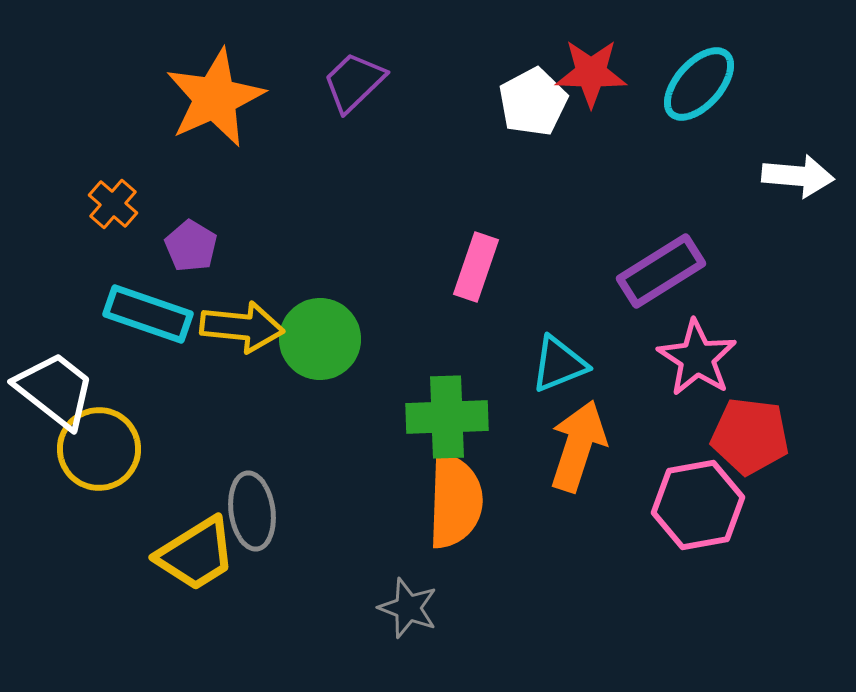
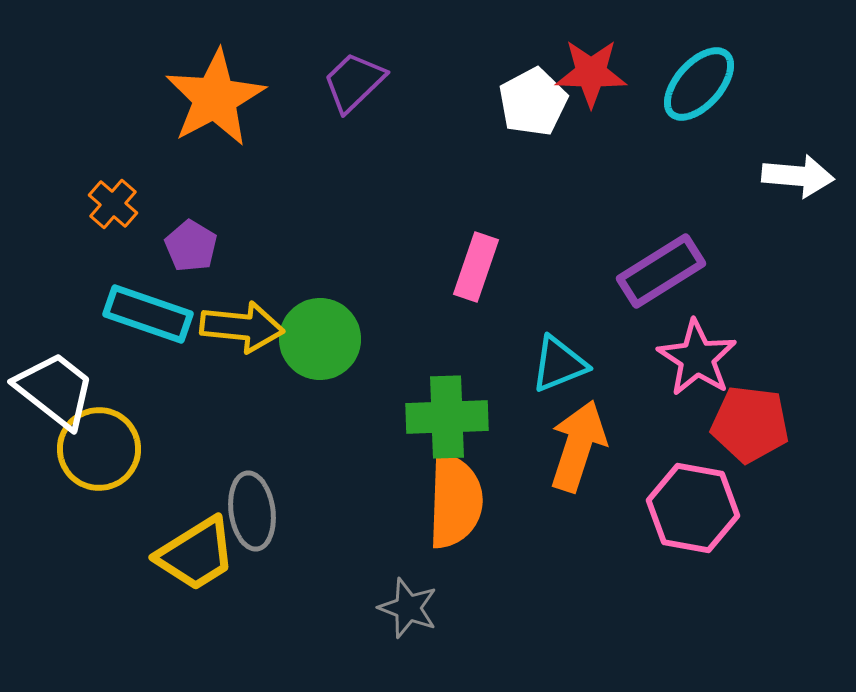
orange star: rotated 4 degrees counterclockwise
red pentagon: moved 12 px up
pink hexagon: moved 5 px left, 3 px down; rotated 20 degrees clockwise
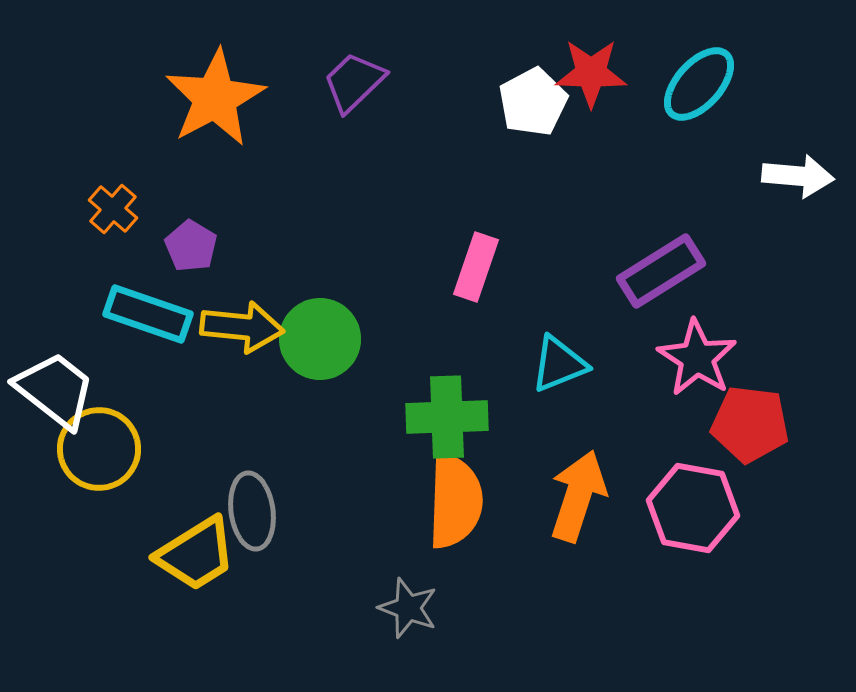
orange cross: moved 5 px down
orange arrow: moved 50 px down
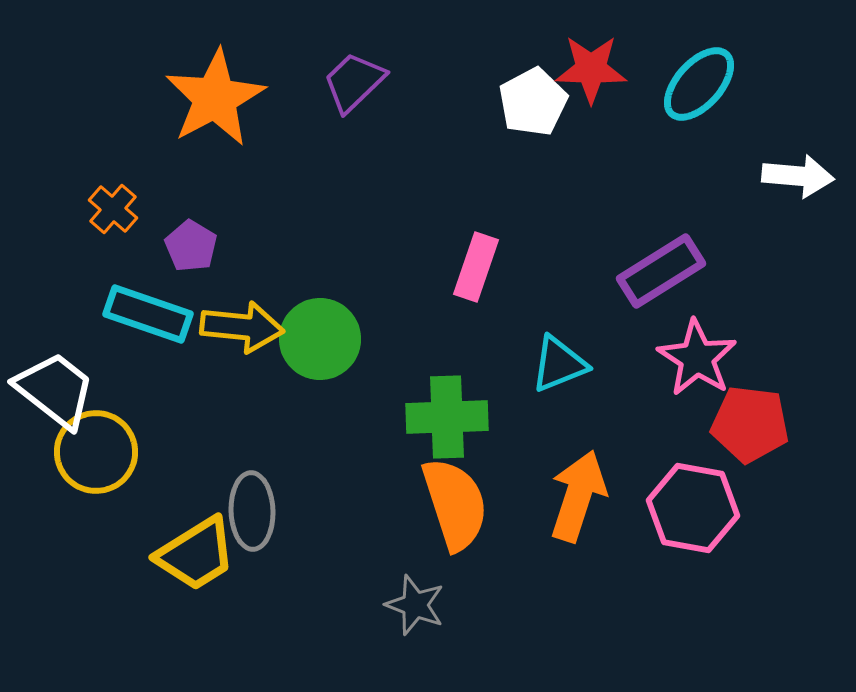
red star: moved 4 px up
yellow circle: moved 3 px left, 3 px down
orange semicircle: moved 3 px down; rotated 20 degrees counterclockwise
gray ellipse: rotated 6 degrees clockwise
gray star: moved 7 px right, 3 px up
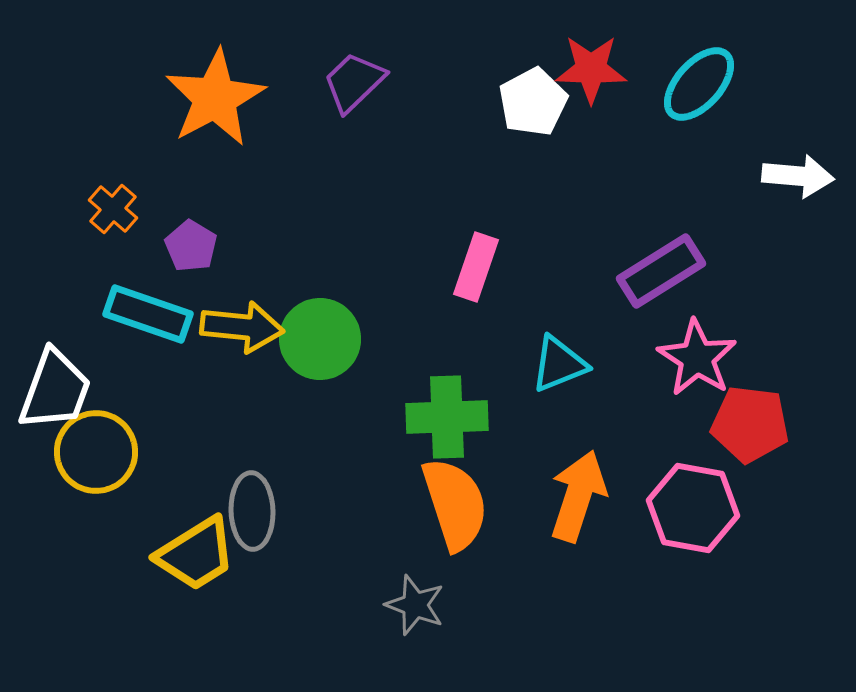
white trapezoid: rotated 72 degrees clockwise
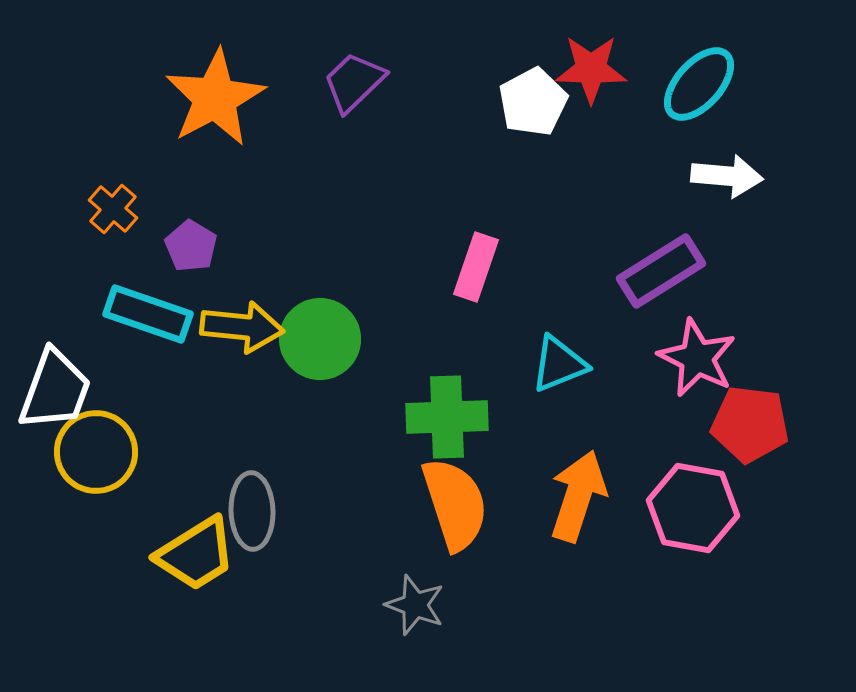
white arrow: moved 71 px left
pink star: rotated 6 degrees counterclockwise
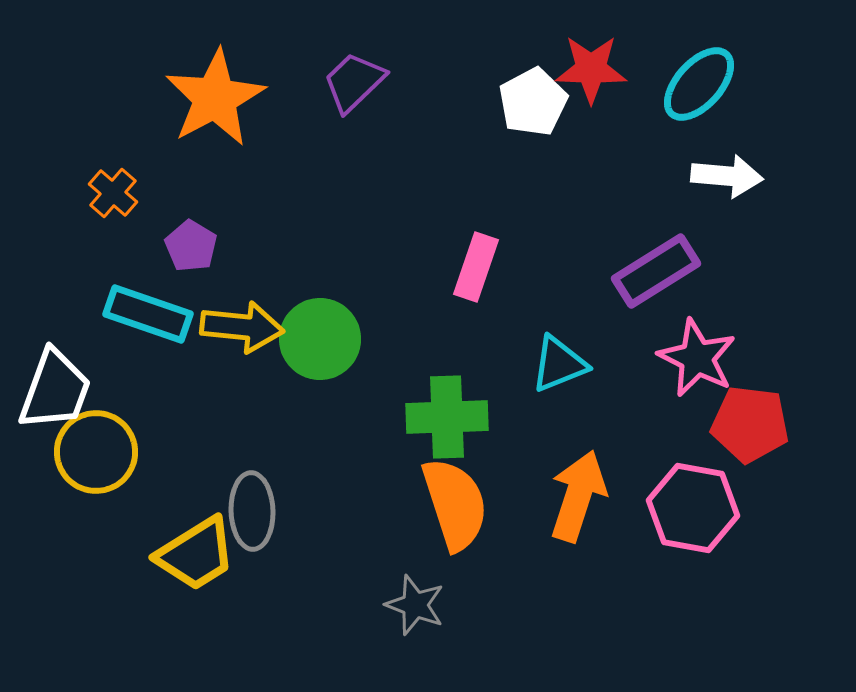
orange cross: moved 16 px up
purple rectangle: moved 5 px left
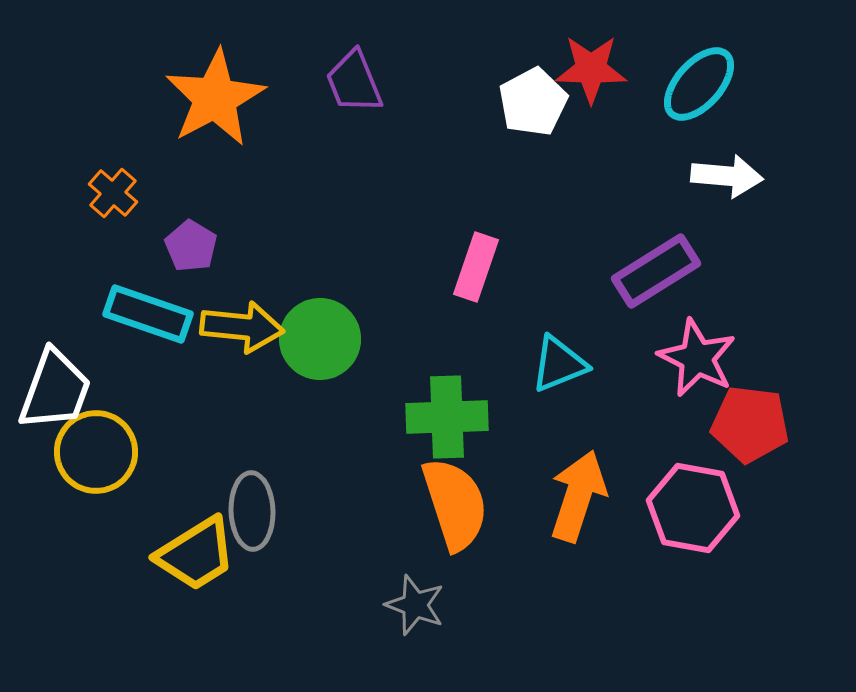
purple trapezoid: rotated 68 degrees counterclockwise
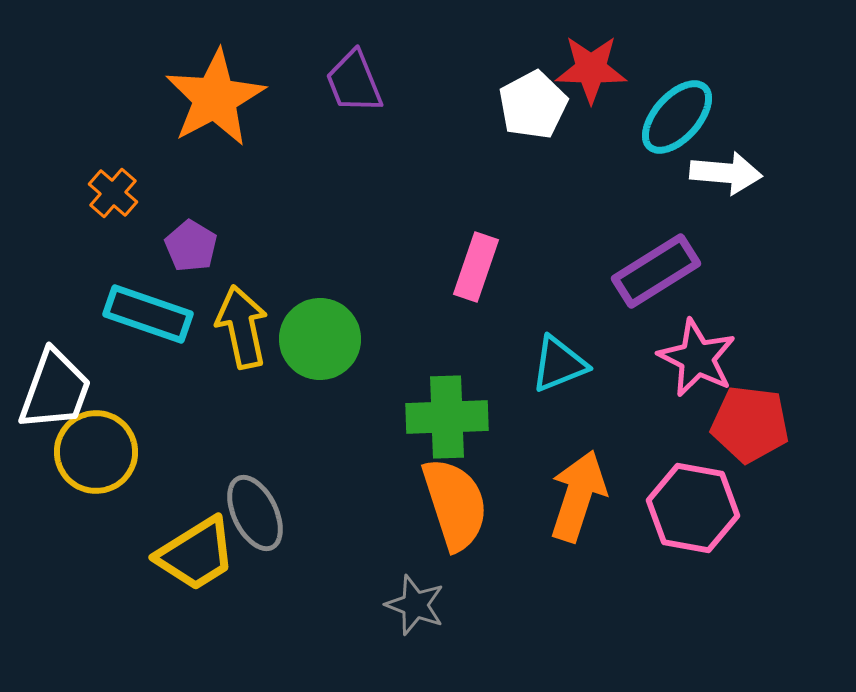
cyan ellipse: moved 22 px left, 33 px down
white pentagon: moved 3 px down
white arrow: moved 1 px left, 3 px up
yellow arrow: rotated 108 degrees counterclockwise
gray ellipse: moved 3 px right, 2 px down; rotated 24 degrees counterclockwise
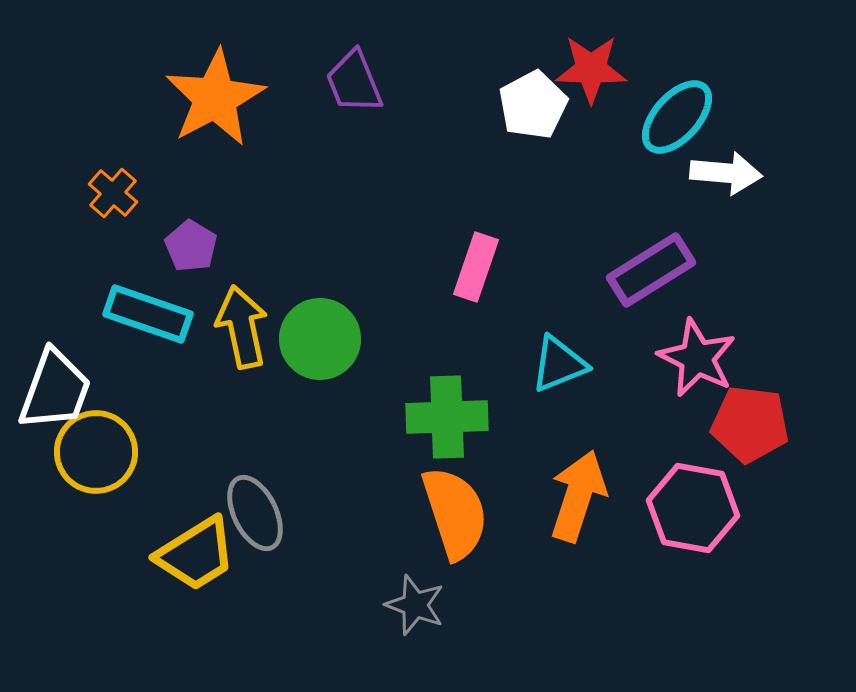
purple rectangle: moved 5 px left, 1 px up
orange semicircle: moved 9 px down
